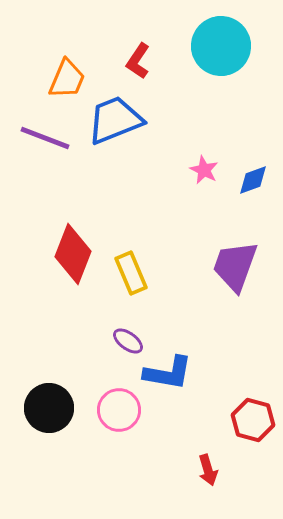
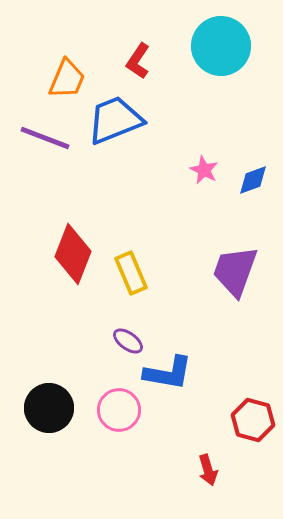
purple trapezoid: moved 5 px down
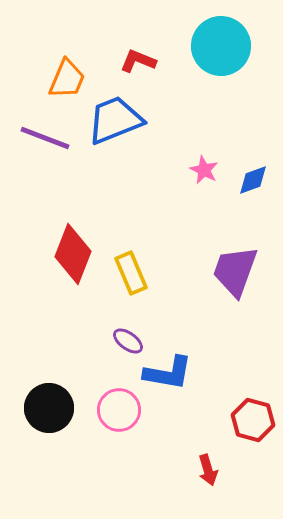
red L-shape: rotated 78 degrees clockwise
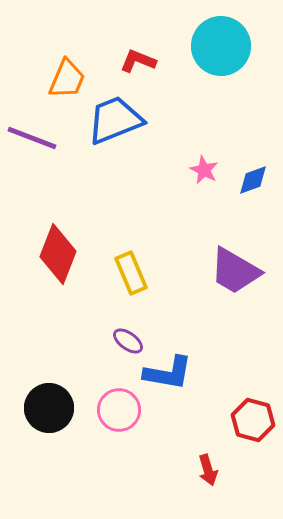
purple line: moved 13 px left
red diamond: moved 15 px left
purple trapezoid: rotated 80 degrees counterclockwise
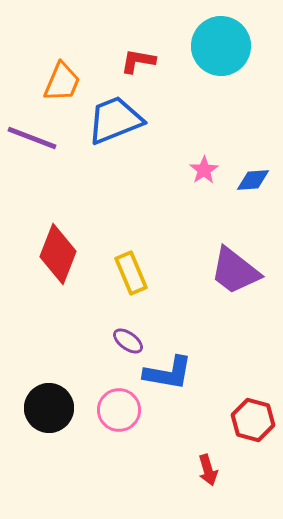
red L-shape: rotated 12 degrees counterclockwise
orange trapezoid: moved 5 px left, 3 px down
pink star: rotated 12 degrees clockwise
blue diamond: rotated 16 degrees clockwise
purple trapezoid: rotated 8 degrees clockwise
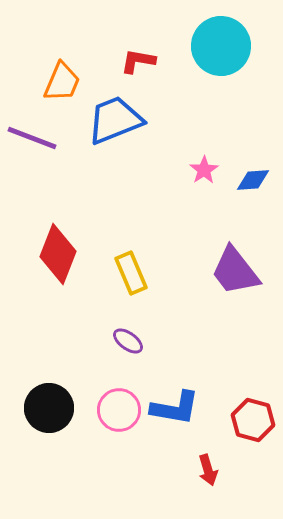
purple trapezoid: rotated 14 degrees clockwise
blue L-shape: moved 7 px right, 35 px down
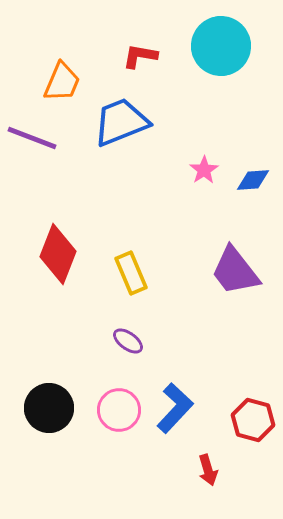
red L-shape: moved 2 px right, 5 px up
blue trapezoid: moved 6 px right, 2 px down
blue L-shape: rotated 57 degrees counterclockwise
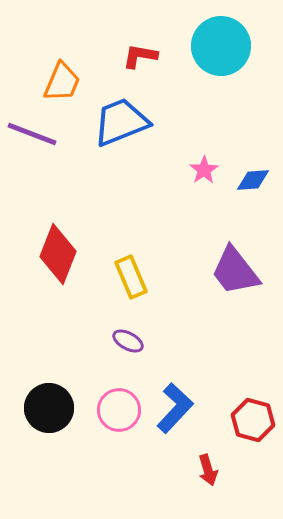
purple line: moved 4 px up
yellow rectangle: moved 4 px down
purple ellipse: rotated 8 degrees counterclockwise
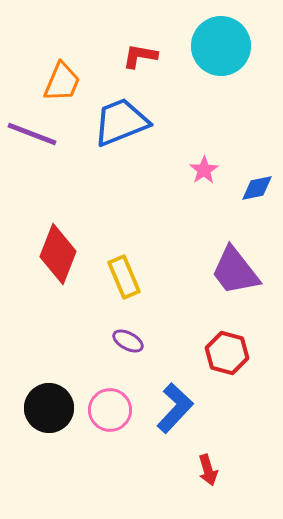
blue diamond: moved 4 px right, 8 px down; rotated 8 degrees counterclockwise
yellow rectangle: moved 7 px left
pink circle: moved 9 px left
red hexagon: moved 26 px left, 67 px up
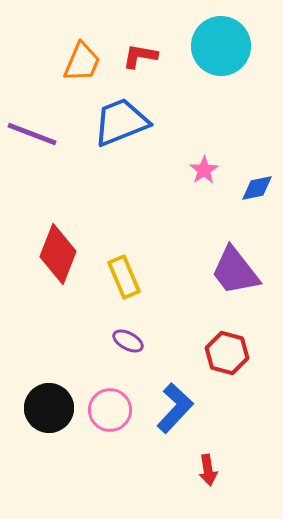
orange trapezoid: moved 20 px right, 20 px up
red arrow: rotated 8 degrees clockwise
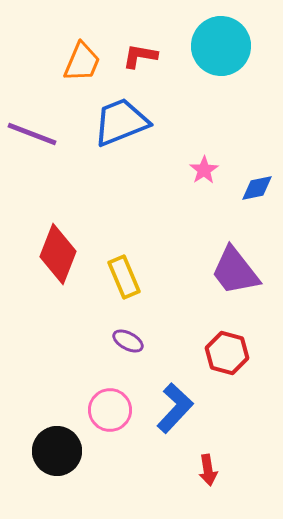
black circle: moved 8 px right, 43 px down
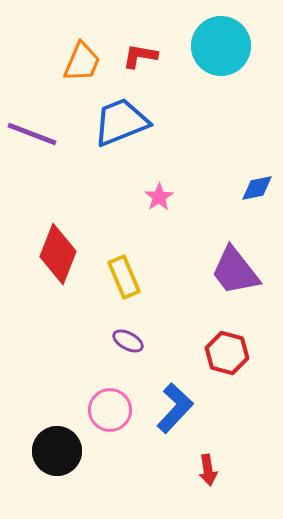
pink star: moved 45 px left, 27 px down
